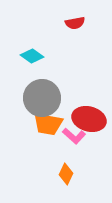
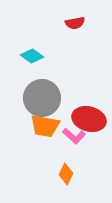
orange trapezoid: moved 3 px left, 2 px down
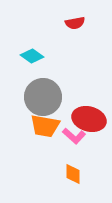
gray circle: moved 1 px right, 1 px up
orange diamond: moved 7 px right; rotated 25 degrees counterclockwise
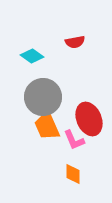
red semicircle: moved 19 px down
red ellipse: rotated 52 degrees clockwise
orange trapezoid: moved 2 px right; rotated 56 degrees clockwise
pink L-shape: moved 4 px down; rotated 25 degrees clockwise
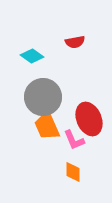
orange diamond: moved 2 px up
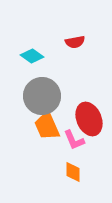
gray circle: moved 1 px left, 1 px up
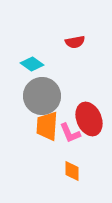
cyan diamond: moved 8 px down
orange trapezoid: rotated 28 degrees clockwise
pink L-shape: moved 4 px left, 7 px up
orange diamond: moved 1 px left, 1 px up
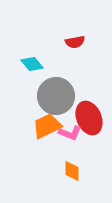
cyan diamond: rotated 15 degrees clockwise
gray circle: moved 14 px right
red ellipse: moved 1 px up
orange trapezoid: rotated 60 degrees clockwise
pink L-shape: rotated 45 degrees counterclockwise
